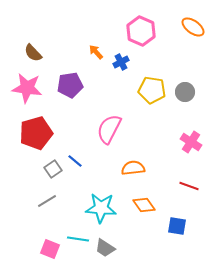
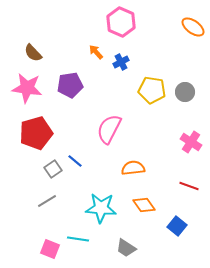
pink hexagon: moved 20 px left, 9 px up
blue square: rotated 30 degrees clockwise
gray trapezoid: moved 21 px right
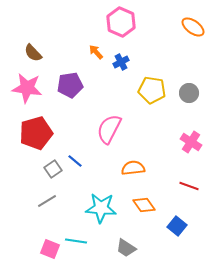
gray circle: moved 4 px right, 1 px down
cyan line: moved 2 px left, 2 px down
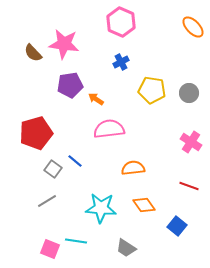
orange ellipse: rotated 10 degrees clockwise
orange arrow: moved 47 px down; rotated 14 degrees counterclockwise
pink star: moved 37 px right, 44 px up
pink semicircle: rotated 56 degrees clockwise
gray square: rotated 18 degrees counterclockwise
